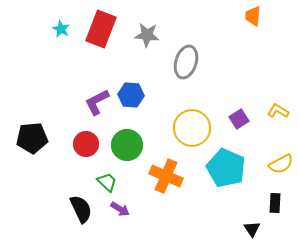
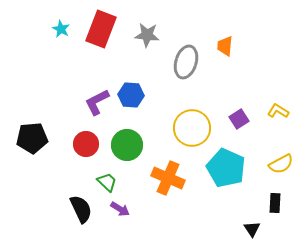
orange trapezoid: moved 28 px left, 30 px down
orange cross: moved 2 px right, 2 px down
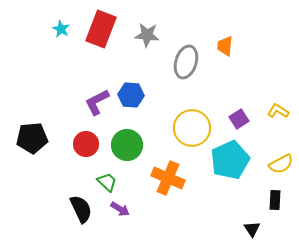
cyan pentagon: moved 4 px right, 8 px up; rotated 24 degrees clockwise
black rectangle: moved 3 px up
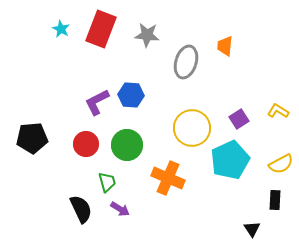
green trapezoid: rotated 30 degrees clockwise
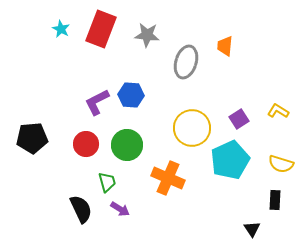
yellow semicircle: rotated 45 degrees clockwise
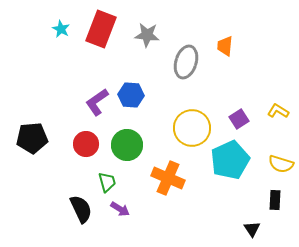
purple L-shape: rotated 8 degrees counterclockwise
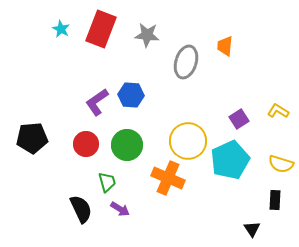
yellow circle: moved 4 px left, 13 px down
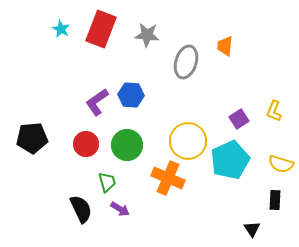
yellow L-shape: moved 4 px left; rotated 100 degrees counterclockwise
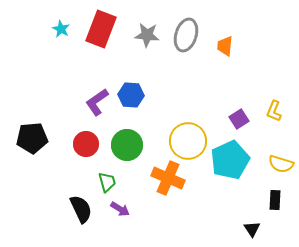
gray ellipse: moved 27 px up
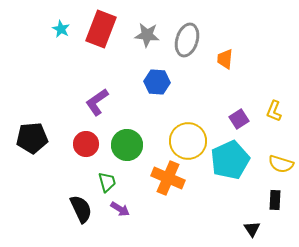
gray ellipse: moved 1 px right, 5 px down
orange trapezoid: moved 13 px down
blue hexagon: moved 26 px right, 13 px up
